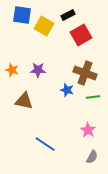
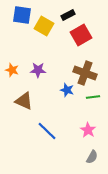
brown triangle: rotated 12 degrees clockwise
blue line: moved 2 px right, 13 px up; rotated 10 degrees clockwise
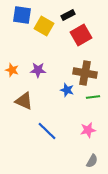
brown cross: rotated 10 degrees counterclockwise
pink star: rotated 28 degrees clockwise
gray semicircle: moved 4 px down
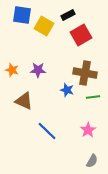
pink star: rotated 21 degrees counterclockwise
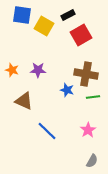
brown cross: moved 1 px right, 1 px down
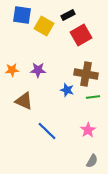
orange star: rotated 24 degrees counterclockwise
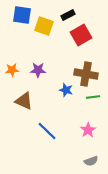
yellow square: rotated 12 degrees counterclockwise
blue star: moved 1 px left
gray semicircle: moved 1 px left; rotated 40 degrees clockwise
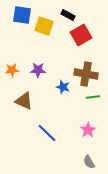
black rectangle: rotated 56 degrees clockwise
blue star: moved 3 px left, 3 px up
blue line: moved 2 px down
gray semicircle: moved 2 px left, 1 px down; rotated 80 degrees clockwise
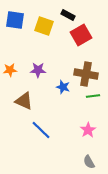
blue square: moved 7 px left, 5 px down
orange star: moved 2 px left
green line: moved 1 px up
blue line: moved 6 px left, 3 px up
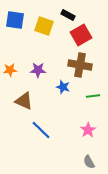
brown cross: moved 6 px left, 9 px up
